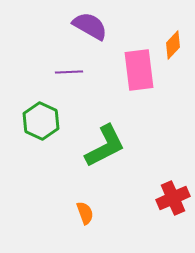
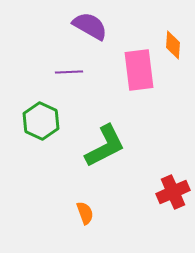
orange diamond: rotated 40 degrees counterclockwise
red cross: moved 6 px up
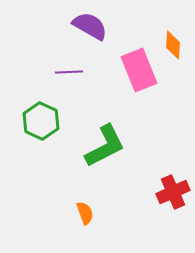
pink rectangle: rotated 15 degrees counterclockwise
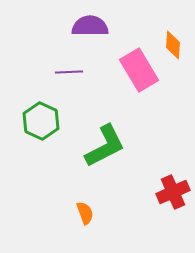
purple semicircle: rotated 30 degrees counterclockwise
pink rectangle: rotated 9 degrees counterclockwise
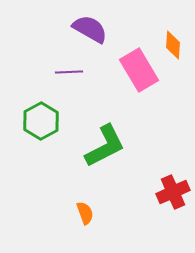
purple semicircle: moved 3 px down; rotated 30 degrees clockwise
green hexagon: rotated 6 degrees clockwise
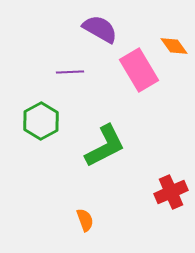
purple semicircle: moved 10 px right
orange diamond: moved 1 px right, 1 px down; rotated 40 degrees counterclockwise
purple line: moved 1 px right
red cross: moved 2 px left
orange semicircle: moved 7 px down
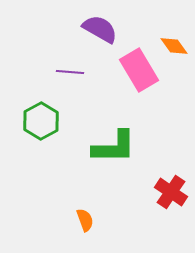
purple line: rotated 8 degrees clockwise
green L-shape: moved 9 px right, 1 px down; rotated 27 degrees clockwise
red cross: rotated 32 degrees counterclockwise
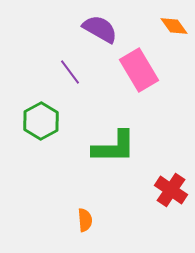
orange diamond: moved 20 px up
purple line: rotated 48 degrees clockwise
red cross: moved 2 px up
orange semicircle: rotated 15 degrees clockwise
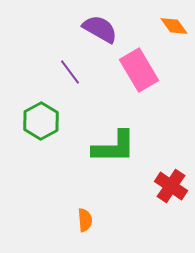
red cross: moved 4 px up
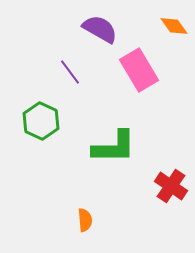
green hexagon: rotated 6 degrees counterclockwise
